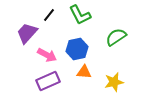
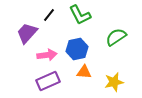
pink arrow: rotated 36 degrees counterclockwise
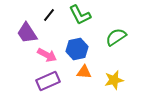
purple trapezoid: rotated 75 degrees counterclockwise
pink arrow: rotated 36 degrees clockwise
yellow star: moved 2 px up
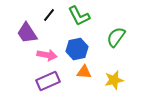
green L-shape: moved 1 px left, 1 px down
green semicircle: rotated 20 degrees counterclockwise
pink arrow: rotated 18 degrees counterclockwise
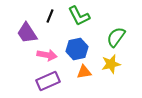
black line: moved 1 px right, 1 px down; rotated 16 degrees counterclockwise
orange triangle: rotated 14 degrees counterclockwise
yellow star: moved 3 px left, 16 px up
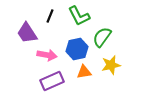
green semicircle: moved 14 px left
yellow star: moved 1 px down
purple rectangle: moved 4 px right
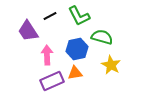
black line: rotated 40 degrees clockwise
purple trapezoid: moved 1 px right, 2 px up
green semicircle: rotated 70 degrees clockwise
pink arrow: rotated 102 degrees counterclockwise
yellow star: rotated 30 degrees counterclockwise
orange triangle: moved 9 px left, 1 px down
